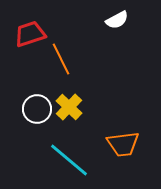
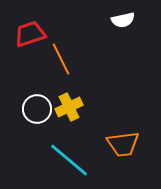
white semicircle: moved 6 px right; rotated 15 degrees clockwise
yellow cross: rotated 20 degrees clockwise
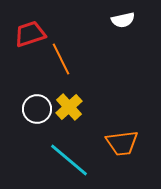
yellow cross: rotated 16 degrees counterclockwise
orange trapezoid: moved 1 px left, 1 px up
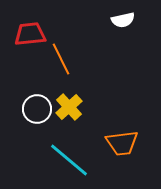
red trapezoid: rotated 12 degrees clockwise
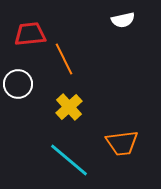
orange line: moved 3 px right
white circle: moved 19 px left, 25 px up
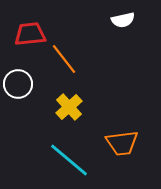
orange line: rotated 12 degrees counterclockwise
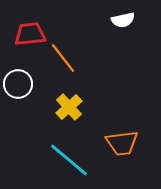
orange line: moved 1 px left, 1 px up
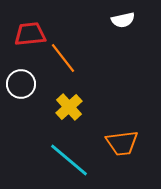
white circle: moved 3 px right
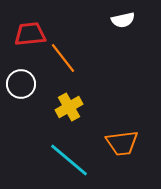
yellow cross: rotated 12 degrees clockwise
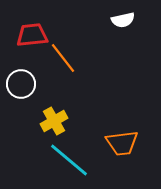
red trapezoid: moved 2 px right, 1 px down
yellow cross: moved 15 px left, 14 px down
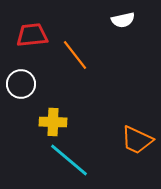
orange line: moved 12 px right, 3 px up
yellow cross: moved 1 px left, 1 px down; rotated 32 degrees clockwise
orange trapezoid: moved 15 px right, 3 px up; rotated 32 degrees clockwise
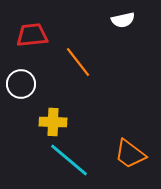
orange line: moved 3 px right, 7 px down
orange trapezoid: moved 7 px left, 14 px down; rotated 12 degrees clockwise
